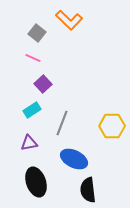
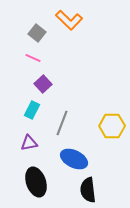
cyan rectangle: rotated 30 degrees counterclockwise
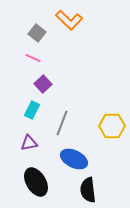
black ellipse: rotated 12 degrees counterclockwise
